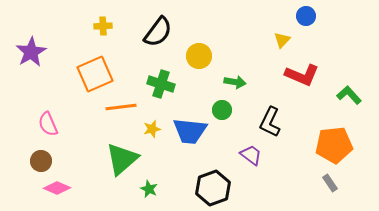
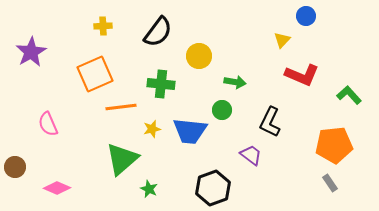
green cross: rotated 12 degrees counterclockwise
brown circle: moved 26 px left, 6 px down
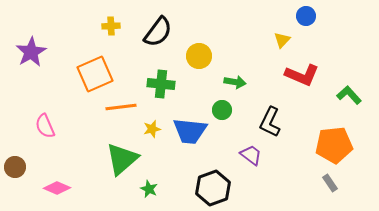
yellow cross: moved 8 px right
pink semicircle: moved 3 px left, 2 px down
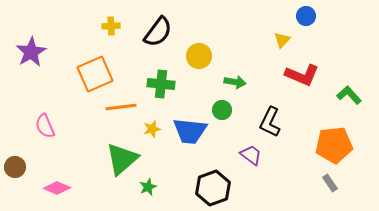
green star: moved 1 px left, 2 px up; rotated 24 degrees clockwise
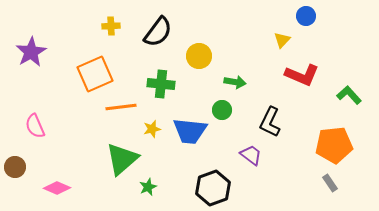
pink semicircle: moved 10 px left
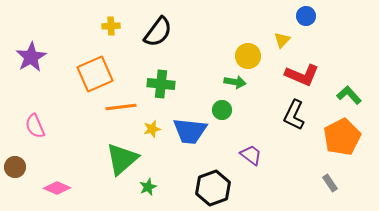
purple star: moved 5 px down
yellow circle: moved 49 px right
black L-shape: moved 24 px right, 7 px up
orange pentagon: moved 8 px right, 8 px up; rotated 21 degrees counterclockwise
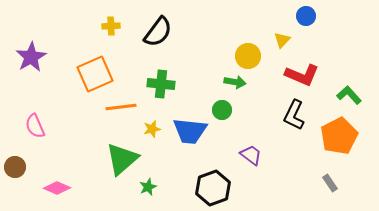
orange pentagon: moved 3 px left, 1 px up
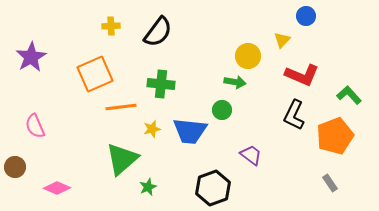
orange pentagon: moved 4 px left; rotated 6 degrees clockwise
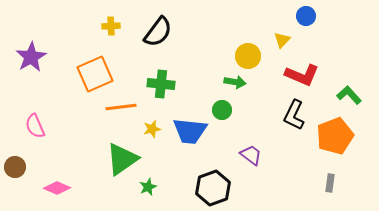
green triangle: rotated 6 degrees clockwise
gray rectangle: rotated 42 degrees clockwise
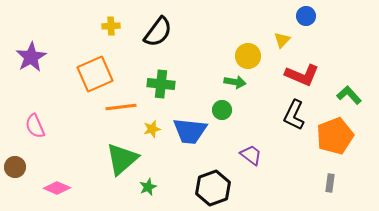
green triangle: rotated 6 degrees counterclockwise
